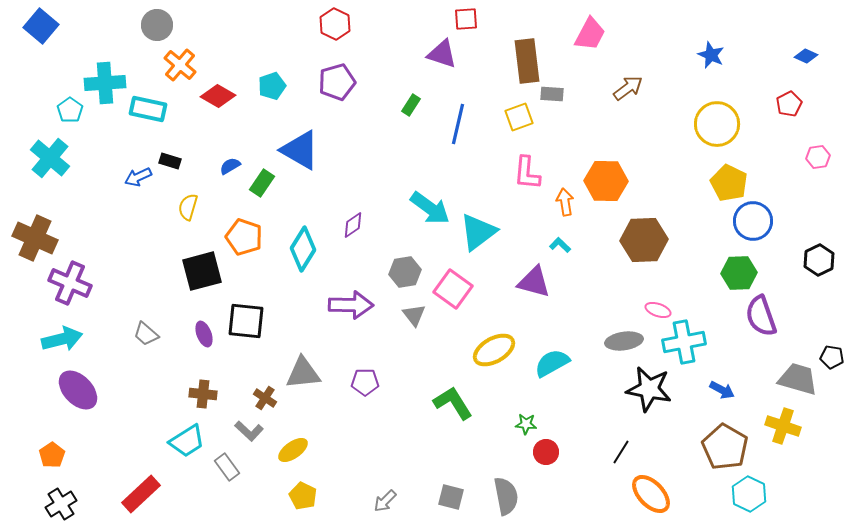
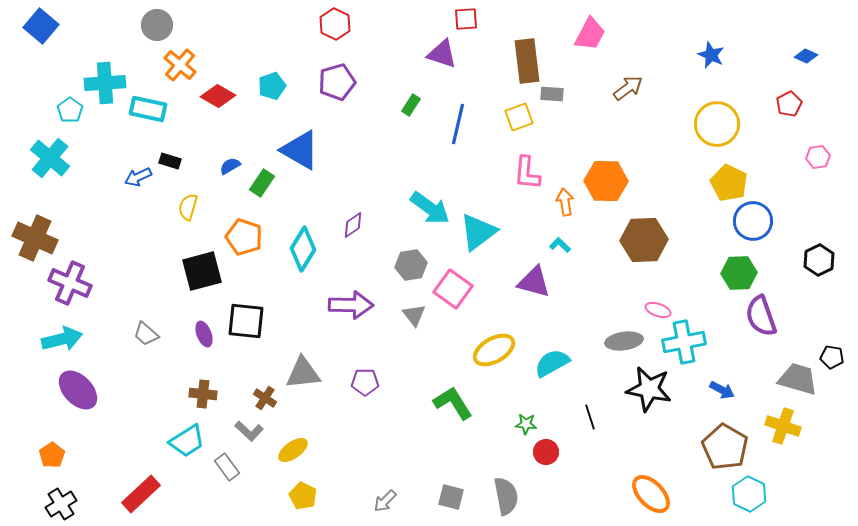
gray hexagon at (405, 272): moved 6 px right, 7 px up
black line at (621, 452): moved 31 px left, 35 px up; rotated 50 degrees counterclockwise
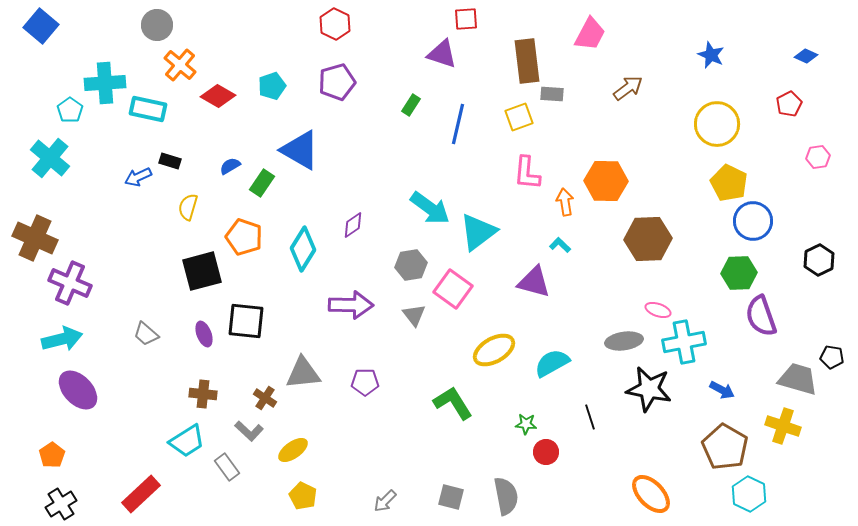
brown hexagon at (644, 240): moved 4 px right, 1 px up
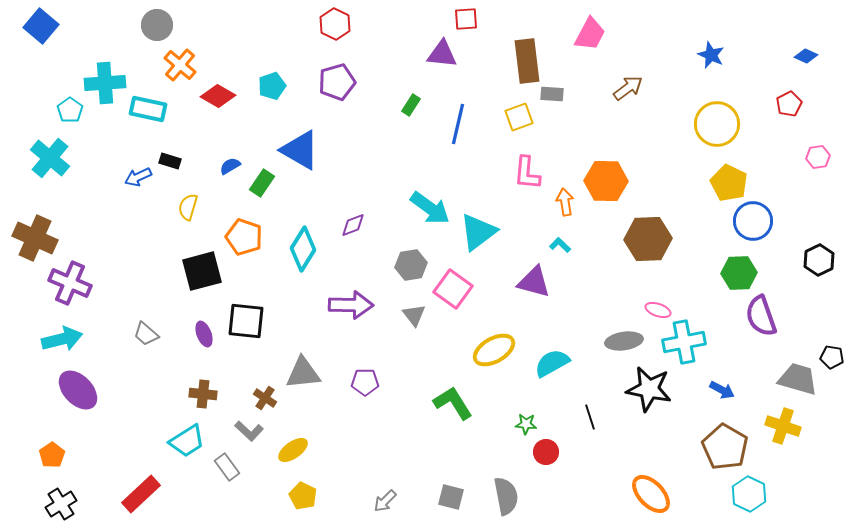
purple triangle at (442, 54): rotated 12 degrees counterclockwise
purple diamond at (353, 225): rotated 12 degrees clockwise
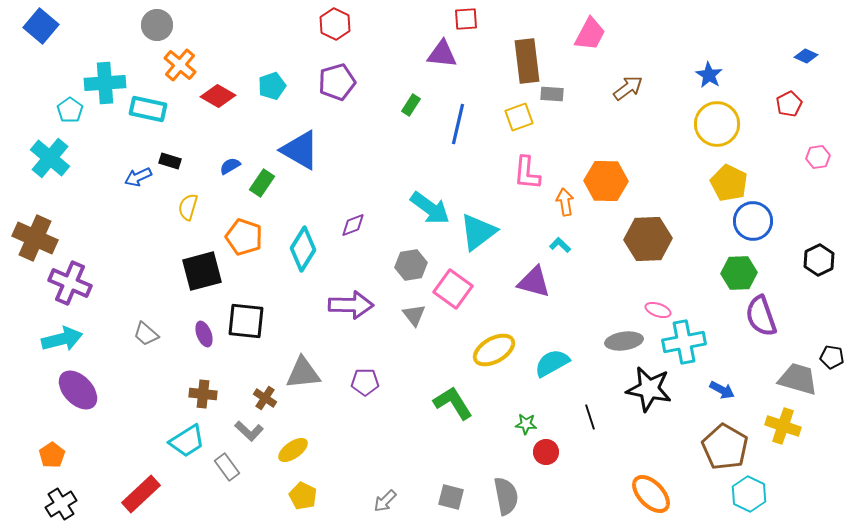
blue star at (711, 55): moved 2 px left, 20 px down; rotated 8 degrees clockwise
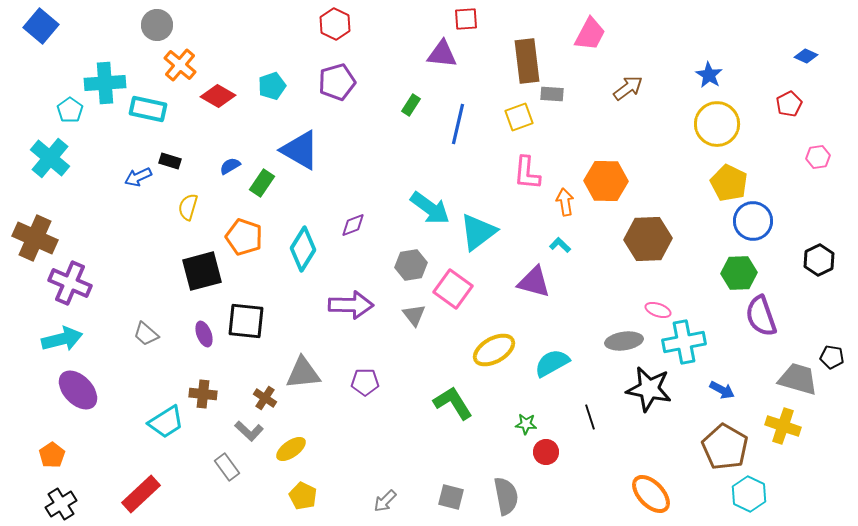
cyan trapezoid at (187, 441): moved 21 px left, 19 px up
yellow ellipse at (293, 450): moved 2 px left, 1 px up
